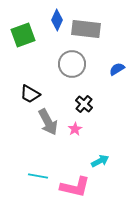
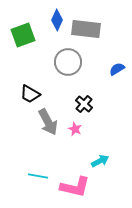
gray circle: moved 4 px left, 2 px up
pink star: rotated 16 degrees counterclockwise
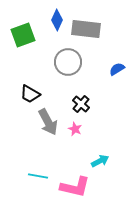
black cross: moved 3 px left
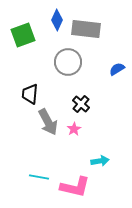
black trapezoid: rotated 65 degrees clockwise
pink star: moved 1 px left; rotated 16 degrees clockwise
cyan arrow: rotated 18 degrees clockwise
cyan line: moved 1 px right, 1 px down
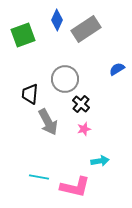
gray rectangle: rotated 40 degrees counterclockwise
gray circle: moved 3 px left, 17 px down
pink star: moved 10 px right; rotated 16 degrees clockwise
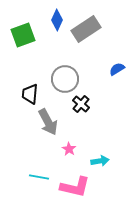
pink star: moved 15 px left, 20 px down; rotated 24 degrees counterclockwise
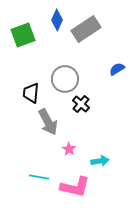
black trapezoid: moved 1 px right, 1 px up
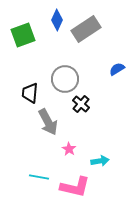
black trapezoid: moved 1 px left
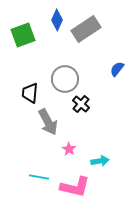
blue semicircle: rotated 21 degrees counterclockwise
